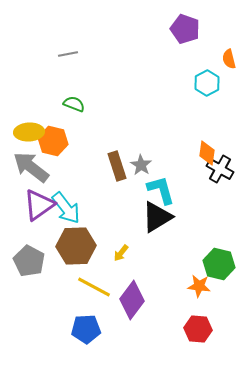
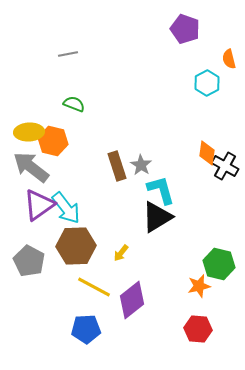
black cross: moved 5 px right, 3 px up
orange star: rotated 20 degrees counterclockwise
purple diamond: rotated 15 degrees clockwise
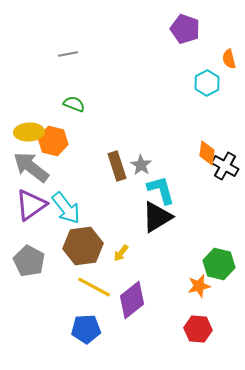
purple triangle: moved 8 px left
brown hexagon: moved 7 px right; rotated 6 degrees counterclockwise
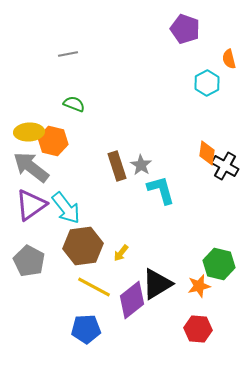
black triangle: moved 67 px down
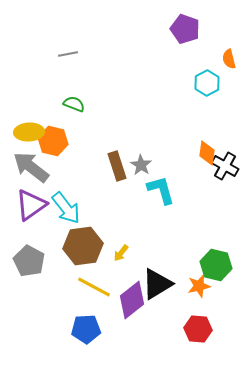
green hexagon: moved 3 px left, 1 px down
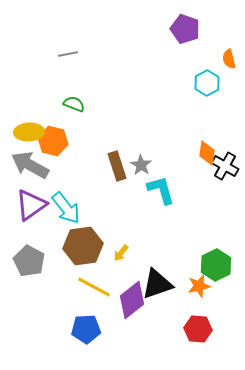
gray arrow: moved 1 px left, 2 px up; rotated 9 degrees counterclockwise
green hexagon: rotated 20 degrees clockwise
black triangle: rotated 12 degrees clockwise
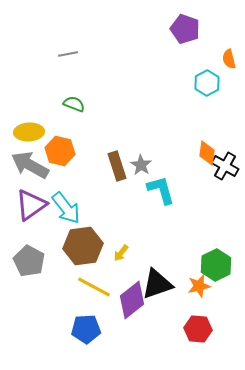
orange hexagon: moved 7 px right, 10 px down
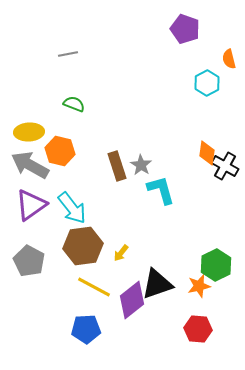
cyan arrow: moved 6 px right
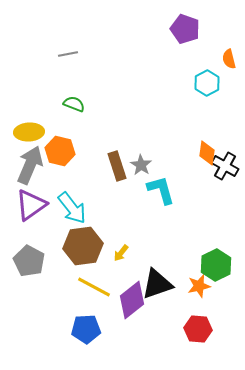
gray arrow: rotated 84 degrees clockwise
